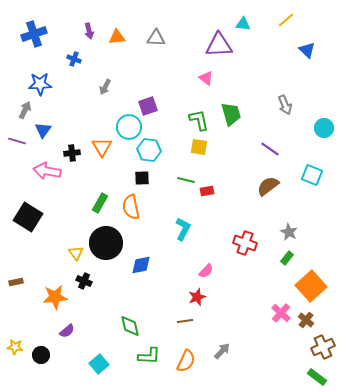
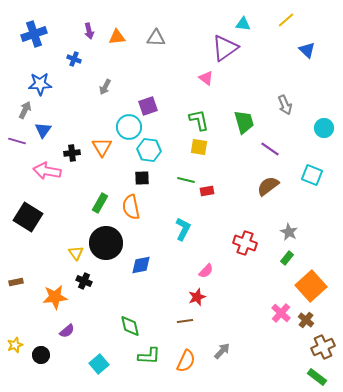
purple triangle at (219, 45): moved 6 px right, 3 px down; rotated 32 degrees counterclockwise
green trapezoid at (231, 114): moved 13 px right, 8 px down
yellow star at (15, 347): moved 2 px up; rotated 28 degrees counterclockwise
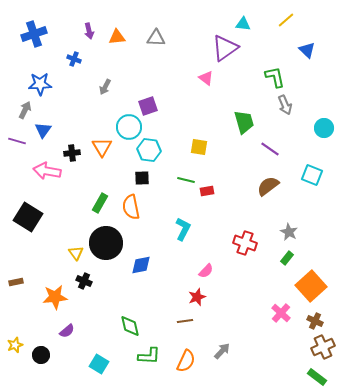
green L-shape at (199, 120): moved 76 px right, 43 px up
brown cross at (306, 320): moved 9 px right, 1 px down; rotated 14 degrees counterclockwise
cyan square at (99, 364): rotated 18 degrees counterclockwise
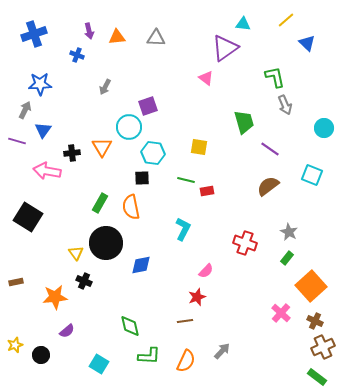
blue triangle at (307, 50): moved 7 px up
blue cross at (74, 59): moved 3 px right, 4 px up
cyan hexagon at (149, 150): moved 4 px right, 3 px down
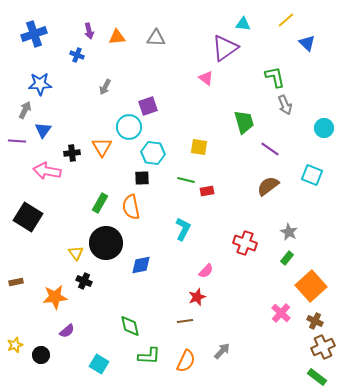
purple line at (17, 141): rotated 12 degrees counterclockwise
